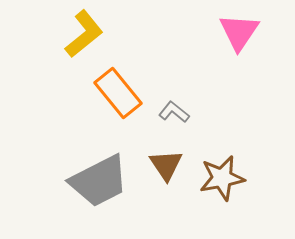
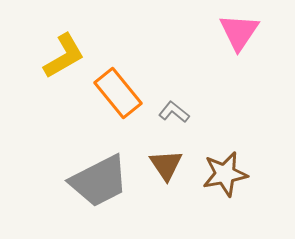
yellow L-shape: moved 20 px left, 22 px down; rotated 9 degrees clockwise
brown star: moved 3 px right, 4 px up
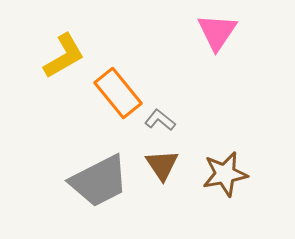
pink triangle: moved 22 px left
gray L-shape: moved 14 px left, 8 px down
brown triangle: moved 4 px left
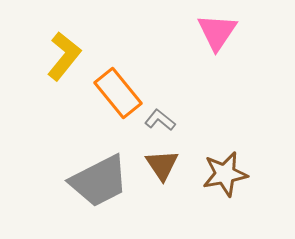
yellow L-shape: rotated 21 degrees counterclockwise
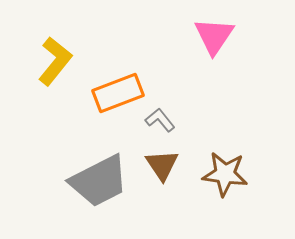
pink triangle: moved 3 px left, 4 px down
yellow L-shape: moved 9 px left, 5 px down
orange rectangle: rotated 72 degrees counterclockwise
gray L-shape: rotated 12 degrees clockwise
brown star: rotated 18 degrees clockwise
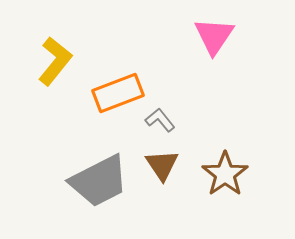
brown star: rotated 30 degrees clockwise
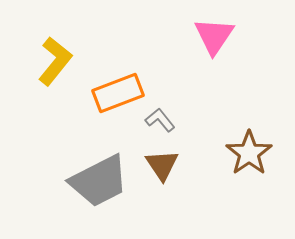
brown star: moved 24 px right, 21 px up
